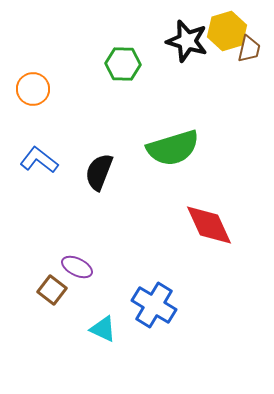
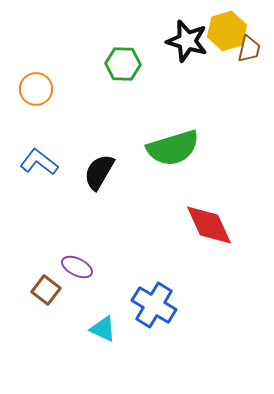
orange circle: moved 3 px right
blue L-shape: moved 2 px down
black semicircle: rotated 9 degrees clockwise
brown square: moved 6 px left
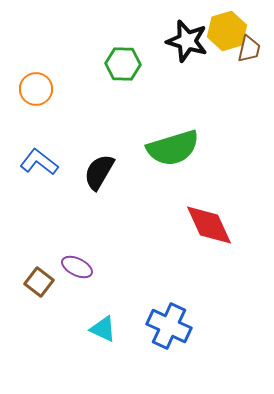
brown square: moved 7 px left, 8 px up
blue cross: moved 15 px right, 21 px down; rotated 6 degrees counterclockwise
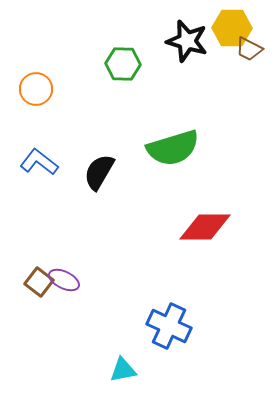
yellow hexagon: moved 5 px right, 3 px up; rotated 18 degrees clockwise
brown trapezoid: rotated 104 degrees clockwise
red diamond: moved 4 px left, 2 px down; rotated 66 degrees counterclockwise
purple ellipse: moved 13 px left, 13 px down
cyan triangle: moved 20 px right, 41 px down; rotated 36 degrees counterclockwise
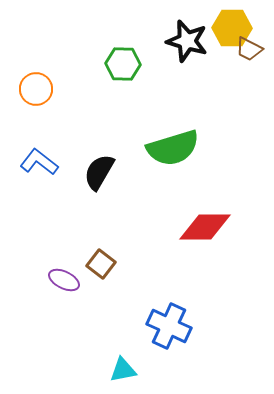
brown square: moved 62 px right, 18 px up
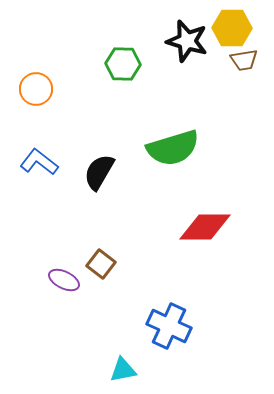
brown trapezoid: moved 5 px left, 11 px down; rotated 36 degrees counterclockwise
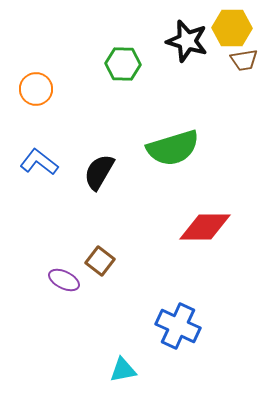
brown square: moved 1 px left, 3 px up
blue cross: moved 9 px right
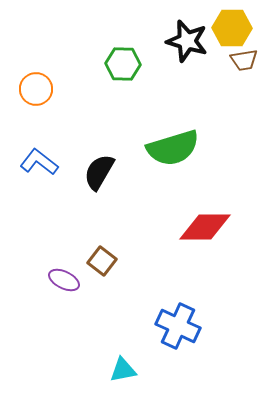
brown square: moved 2 px right
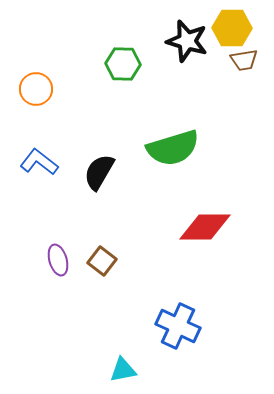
purple ellipse: moved 6 px left, 20 px up; rotated 48 degrees clockwise
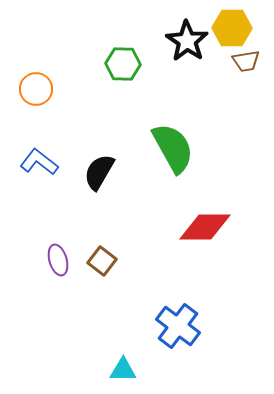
black star: rotated 18 degrees clockwise
brown trapezoid: moved 2 px right, 1 px down
green semicircle: rotated 102 degrees counterclockwise
blue cross: rotated 12 degrees clockwise
cyan triangle: rotated 12 degrees clockwise
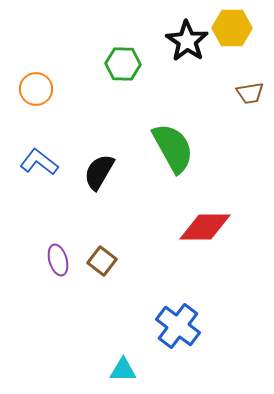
brown trapezoid: moved 4 px right, 32 px down
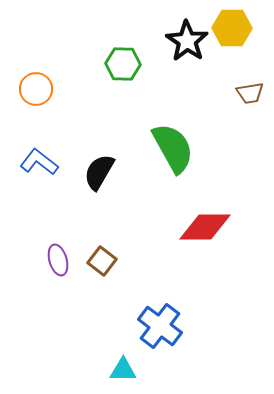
blue cross: moved 18 px left
